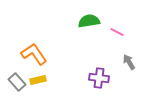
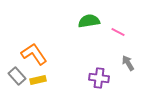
pink line: moved 1 px right
gray arrow: moved 1 px left, 1 px down
gray rectangle: moved 6 px up
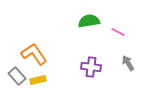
purple cross: moved 8 px left, 11 px up
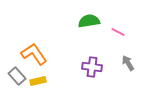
purple cross: moved 1 px right
yellow rectangle: moved 1 px down
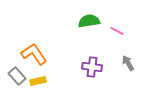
pink line: moved 1 px left, 1 px up
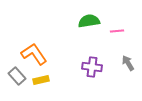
pink line: rotated 32 degrees counterclockwise
yellow rectangle: moved 3 px right, 1 px up
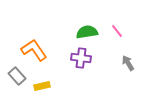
green semicircle: moved 2 px left, 11 px down
pink line: rotated 56 degrees clockwise
orange L-shape: moved 4 px up
purple cross: moved 11 px left, 9 px up
yellow rectangle: moved 1 px right, 6 px down
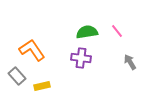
orange L-shape: moved 2 px left
gray arrow: moved 2 px right, 1 px up
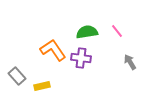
orange L-shape: moved 21 px right
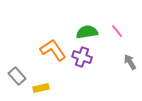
purple cross: moved 1 px right, 1 px up; rotated 12 degrees clockwise
yellow rectangle: moved 1 px left, 2 px down
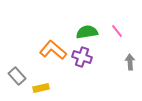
orange L-shape: rotated 16 degrees counterclockwise
gray arrow: rotated 28 degrees clockwise
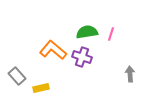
pink line: moved 6 px left, 3 px down; rotated 56 degrees clockwise
gray arrow: moved 12 px down
